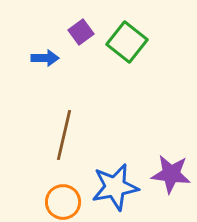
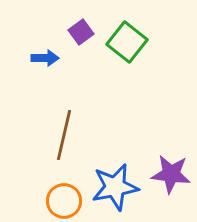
orange circle: moved 1 px right, 1 px up
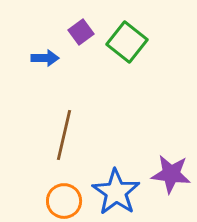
blue star: moved 1 px right, 5 px down; rotated 27 degrees counterclockwise
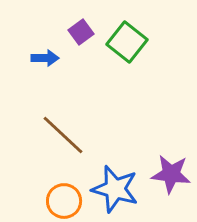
brown line: moved 1 px left; rotated 60 degrees counterclockwise
blue star: moved 1 px left, 3 px up; rotated 18 degrees counterclockwise
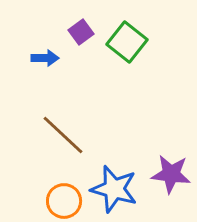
blue star: moved 1 px left
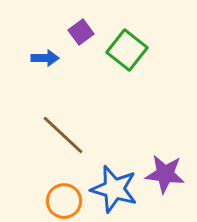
green square: moved 8 px down
purple star: moved 6 px left
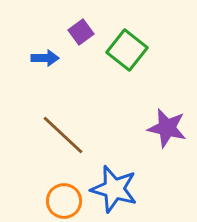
purple star: moved 2 px right, 46 px up; rotated 6 degrees clockwise
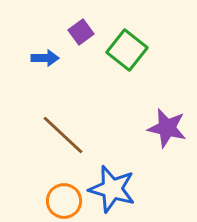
blue star: moved 2 px left
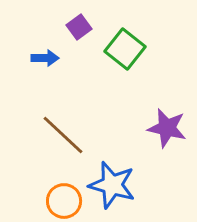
purple square: moved 2 px left, 5 px up
green square: moved 2 px left, 1 px up
blue star: moved 4 px up
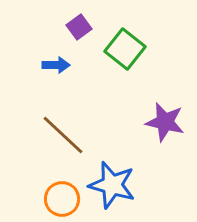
blue arrow: moved 11 px right, 7 px down
purple star: moved 2 px left, 6 px up
orange circle: moved 2 px left, 2 px up
